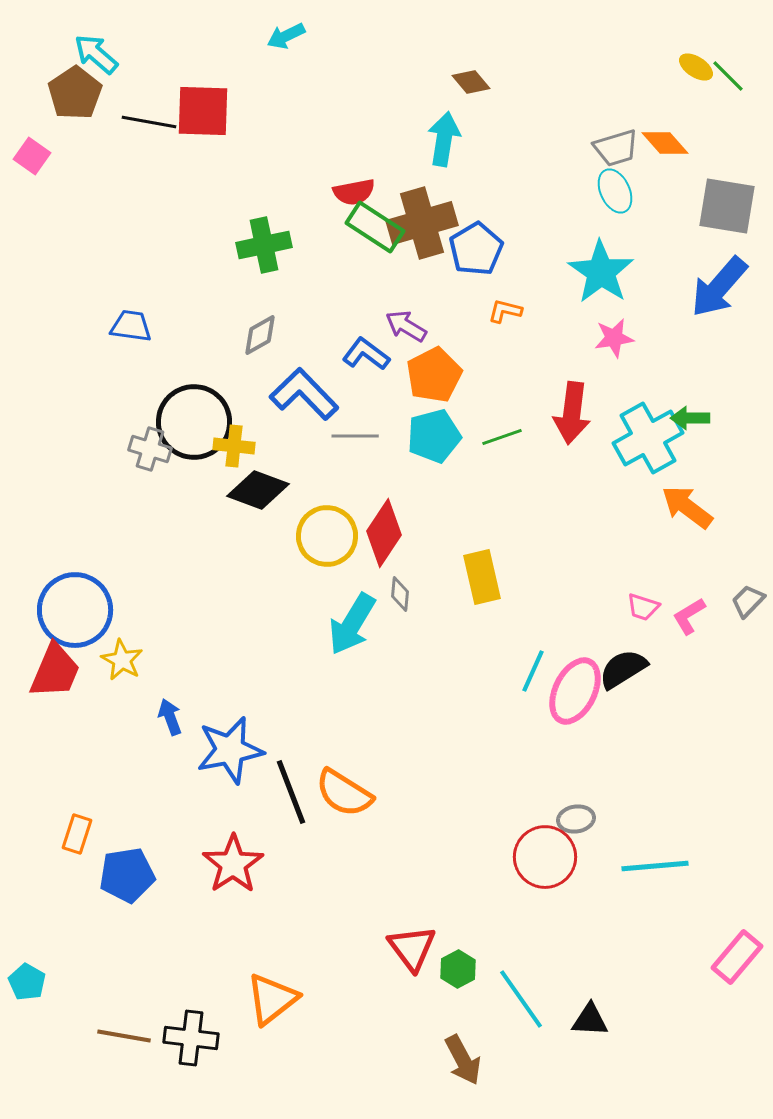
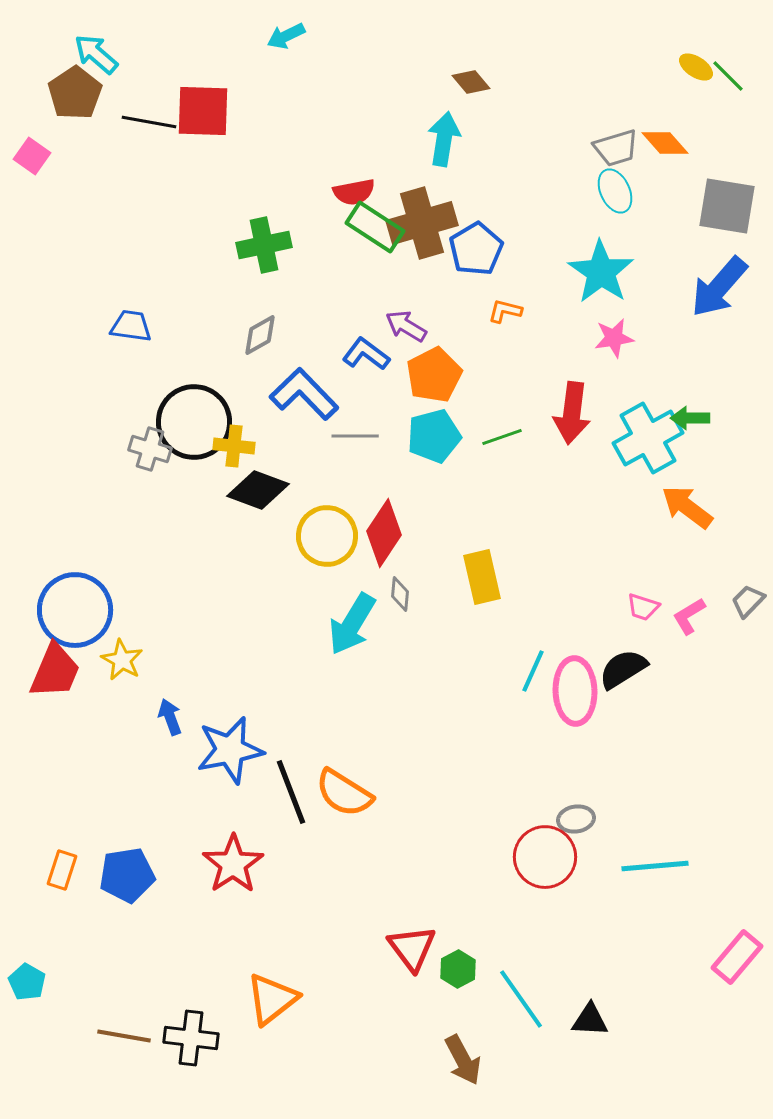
pink ellipse at (575, 691): rotated 28 degrees counterclockwise
orange rectangle at (77, 834): moved 15 px left, 36 px down
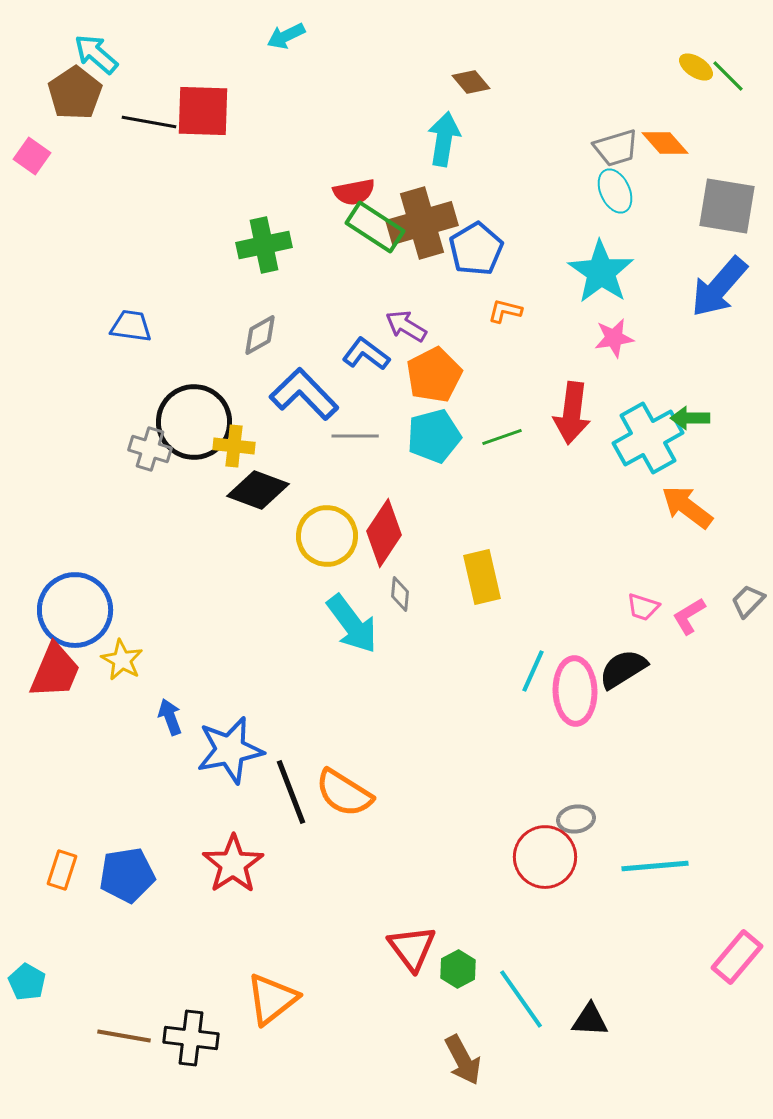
cyan arrow at (352, 624): rotated 68 degrees counterclockwise
